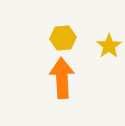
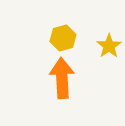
yellow hexagon: rotated 10 degrees counterclockwise
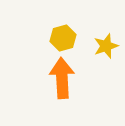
yellow star: moved 3 px left; rotated 15 degrees clockwise
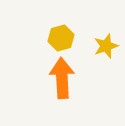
yellow hexagon: moved 2 px left
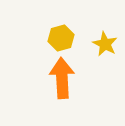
yellow star: moved 1 px left, 2 px up; rotated 25 degrees counterclockwise
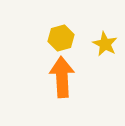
orange arrow: moved 1 px up
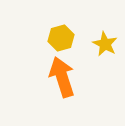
orange arrow: rotated 15 degrees counterclockwise
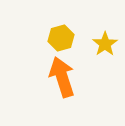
yellow star: rotated 10 degrees clockwise
